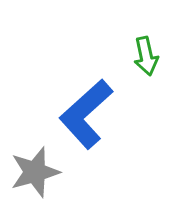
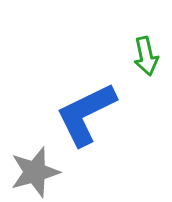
blue L-shape: rotated 16 degrees clockwise
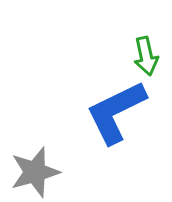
blue L-shape: moved 30 px right, 2 px up
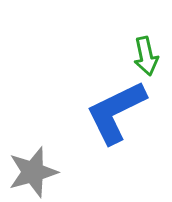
gray star: moved 2 px left
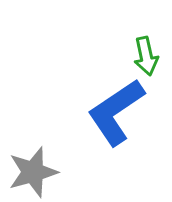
blue L-shape: rotated 8 degrees counterclockwise
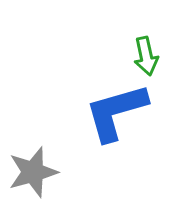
blue L-shape: rotated 18 degrees clockwise
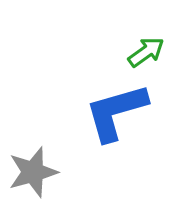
green arrow: moved 4 px up; rotated 114 degrees counterclockwise
